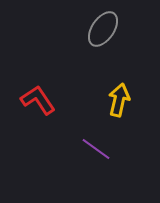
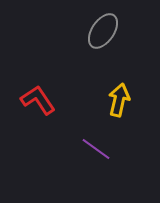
gray ellipse: moved 2 px down
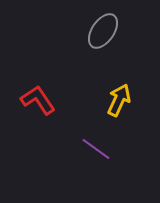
yellow arrow: rotated 12 degrees clockwise
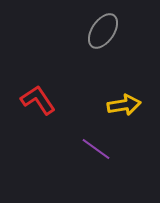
yellow arrow: moved 5 px right, 5 px down; rotated 56 degrees clockwise
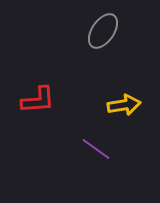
red L-shape: rotated 120 degrees clockwise
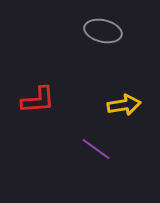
gray ellipse: rotated 69 degrees clockwise
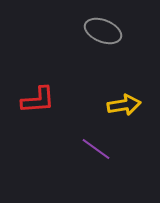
gray ellipse: rotated 9 degrees clockwise
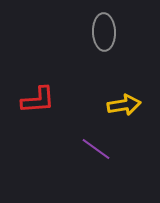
gray ellipse: moved 1 px right, 1 px down; rotated 66 degrees clockwise
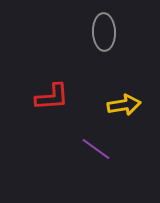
red L-shape: moved 14 px right, 3 px up
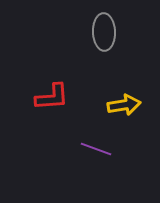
purple line: rotated 16 degrees counterclockwise
